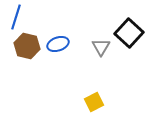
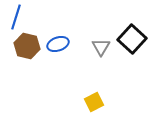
black square: moved 3 px right, 6 px down
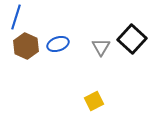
brown hexagon: moved 1 px left; rotated 10 degrees clockwise
yellow square: moved 1 px up
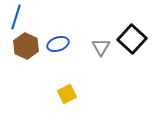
yellow square: moved 27 px left, 7 px up
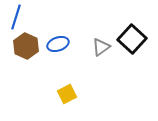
gray triangle: rotated 24 degrees clockwise
